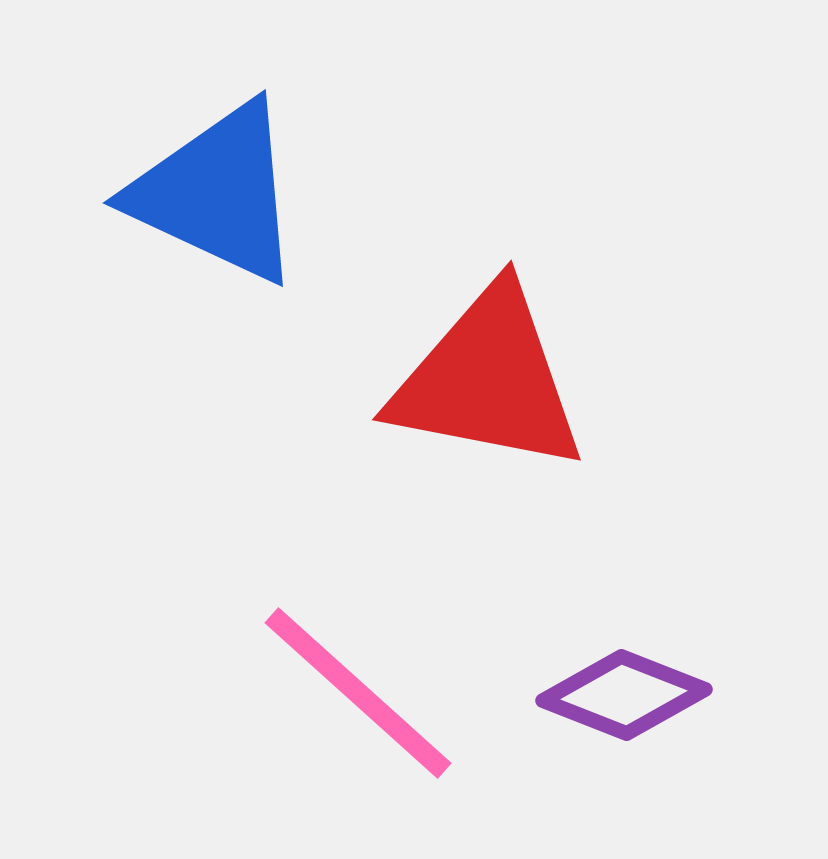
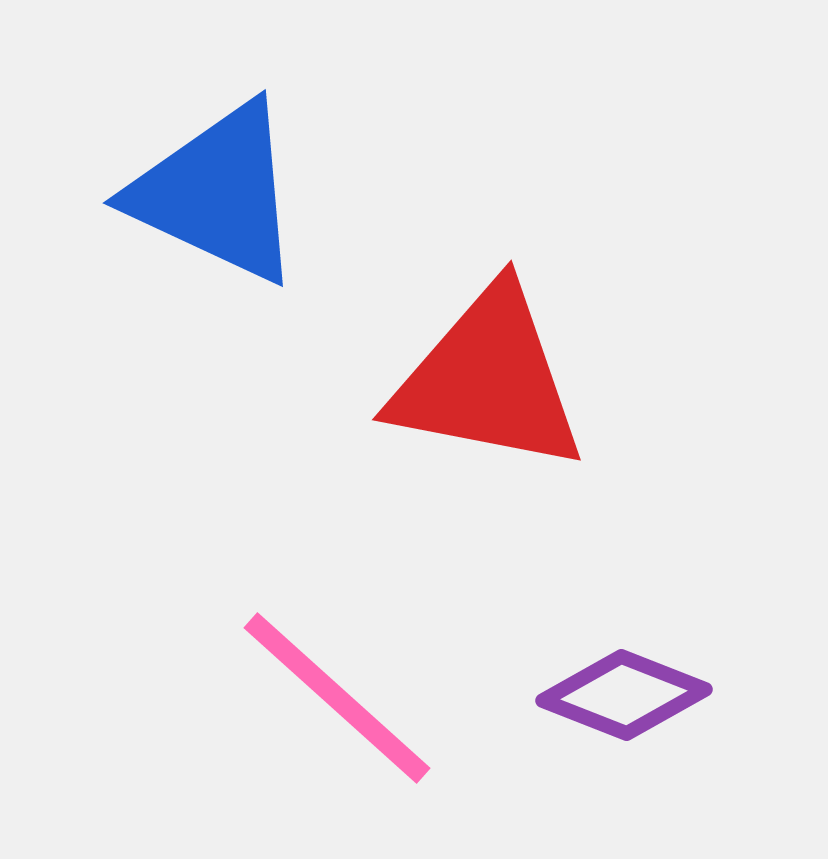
pink line: moved 21 px left, 5 px down
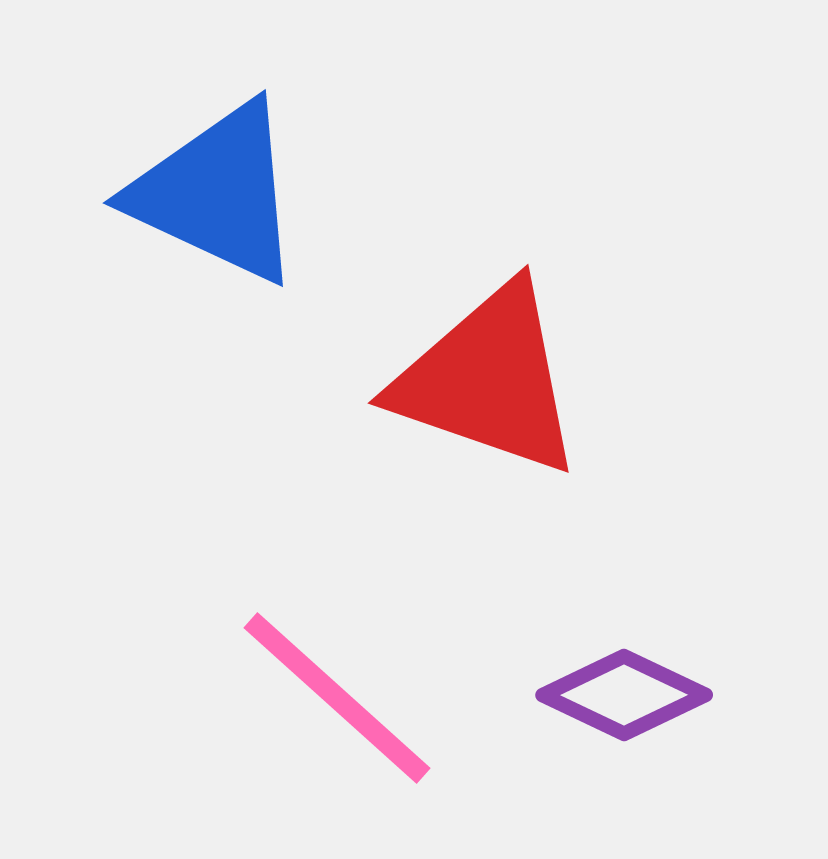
red triangle: rotated 8 degrees clockwise
purple diamond: rotated 4 degrees clockwise
